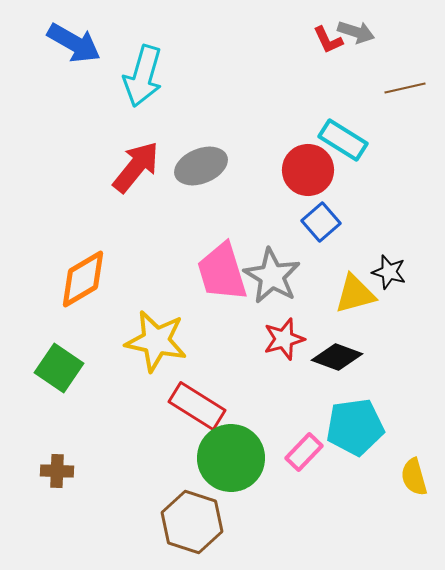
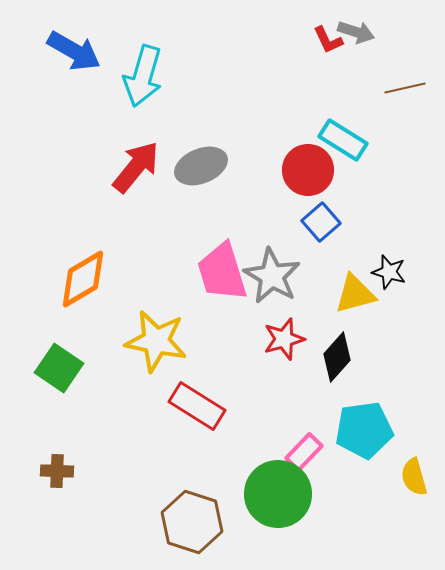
blue arrow: moved 8 px down
black diamond: rotated 69 degrees counterclockwise
cyan pentagon: moved 9 px right, 3 px down
green circle: moved 47 px right, 36 px down
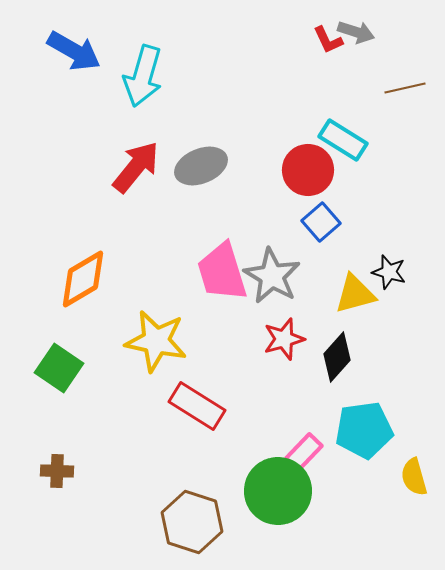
green circle: moved 3 px up
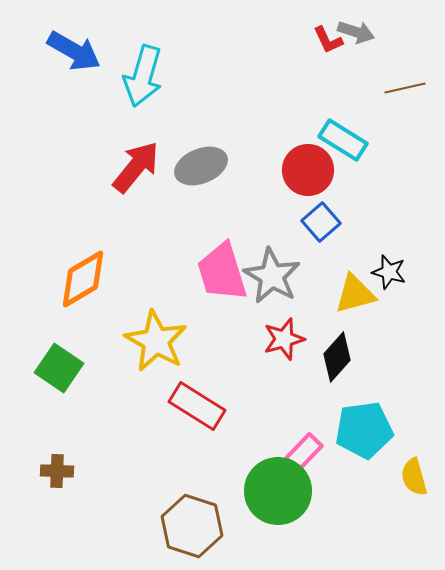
yellow star: rotated 18 degrees clockwise
brown hexagon: moved 4 px down
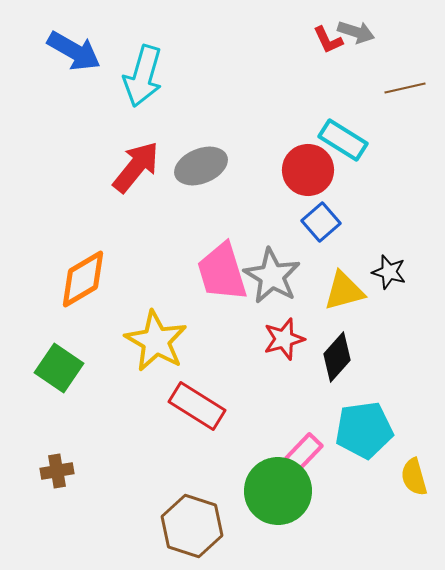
yellow triangle: moved 11 px left, 3 px up
brown cross: rotated 12 degrees counterclockwise
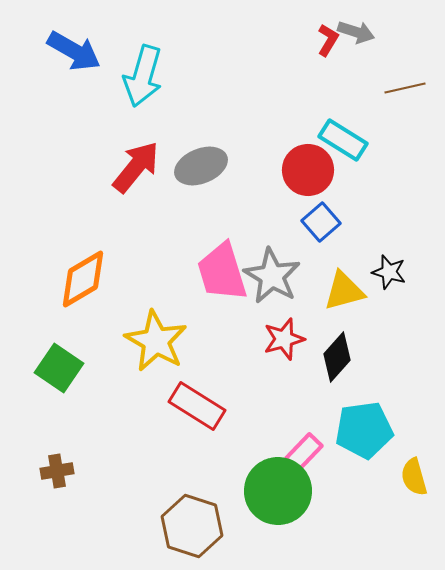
red L-shape: rotated 124 degrees counterclockwise
